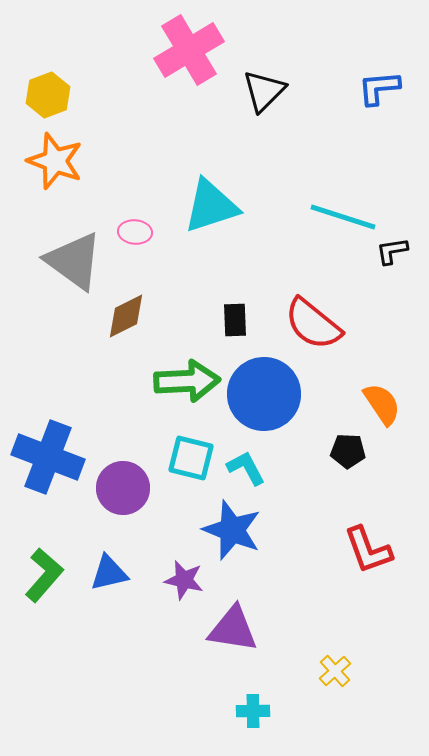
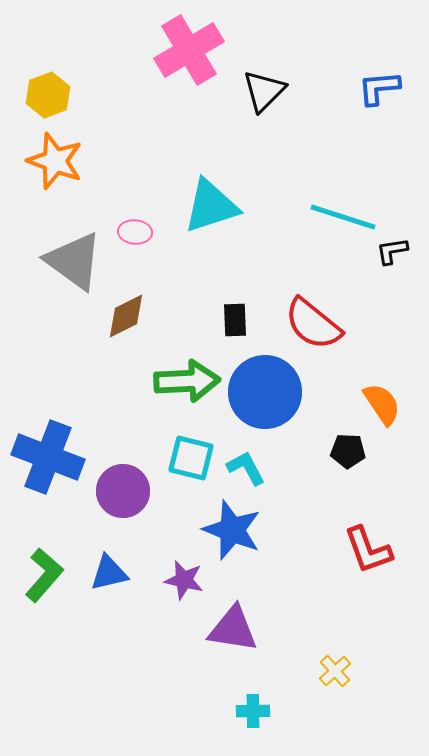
blue circle: moved 1 px right, 2 px up
purple circle: moved 3 px down
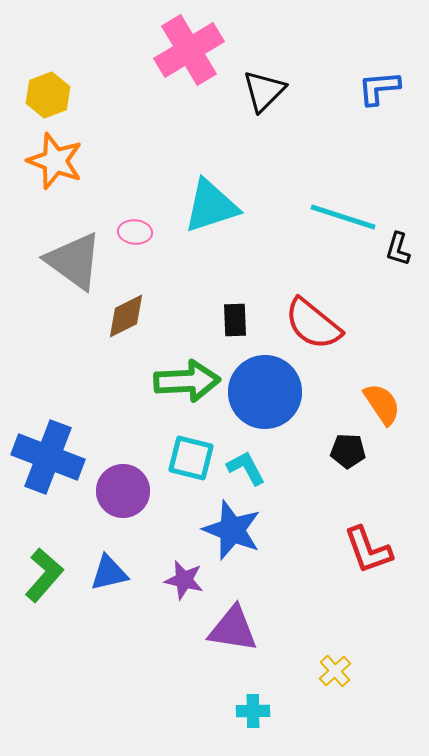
black L-shape: moved 6 px right, 2 px up; rotated 64 degrees counterclockwise
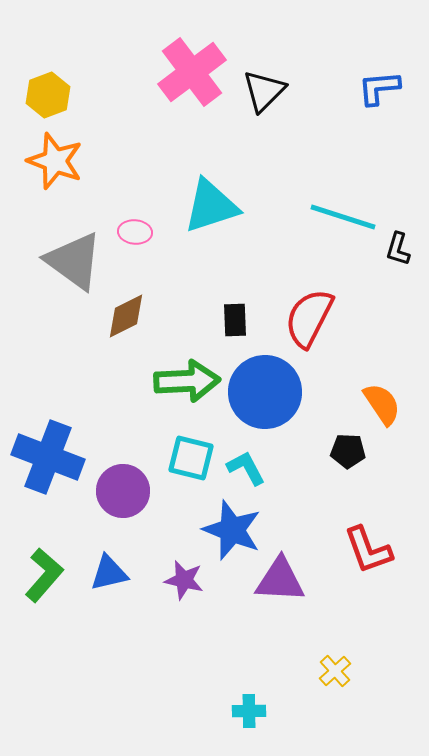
pink cross: moved 3 px right, 22 px down; rotated 6 degrees counterclockwise
red semicircle: moved 4 px left, 6 px up; rotated 78 degrees clockwise
purple triangle: moved 47 px right, 49 px up; rotated 6 degrees counterclockwise
cyan cross: moved 4 px left
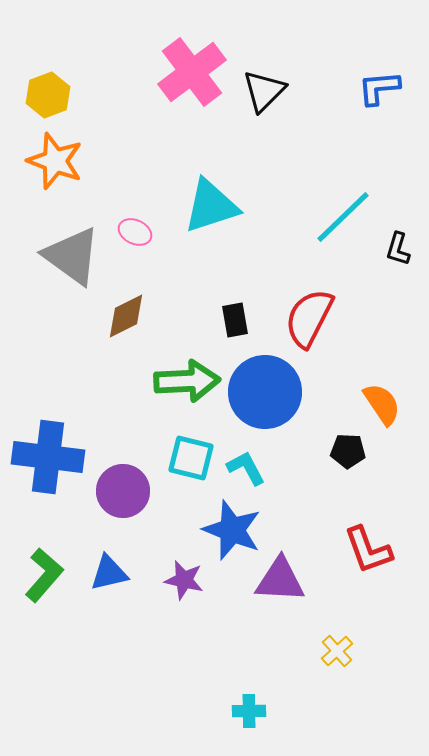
cyan line: rotated 62 degrees counterclockwise
pink ellipse: rotated 20 degrees clockwise
gray triangle: moved 2 px left, 5 px up
black rectangle: rotated 8 degrees counterclockwise
blue cross: rotated 14 degrees counterclockwise
yellow cross: moved 2 px right, 20 px up
